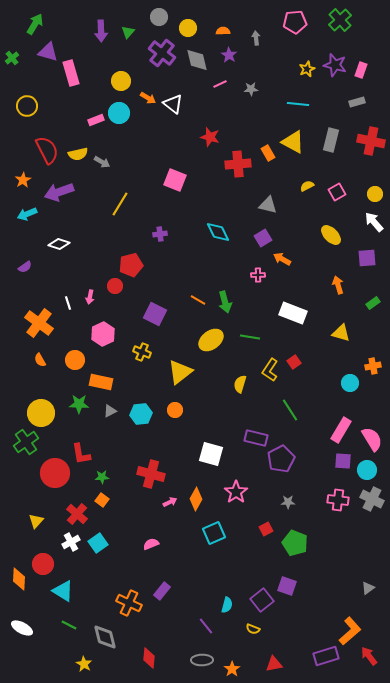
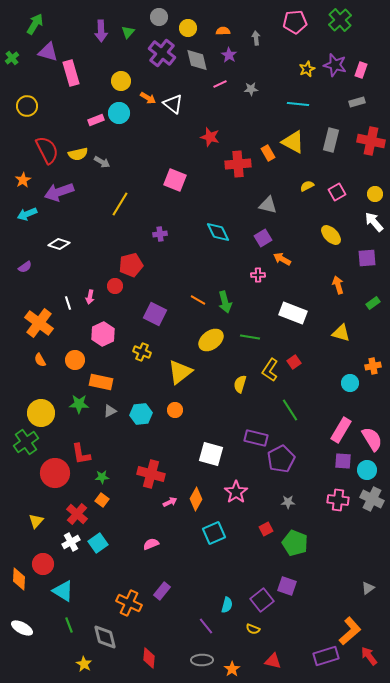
green line at (69, 625): rotated 42 degrees clockwise
red triangle at (274, 664): moved 1 px left, 3 px up; rotated 24 degrees clockwise
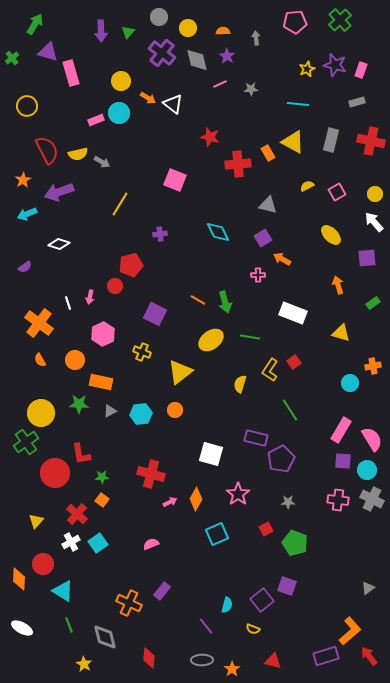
purple star at (229, 55): moved 2 px left, 1 px down
pink star at (236, 492): moved 2 px right, 2 px down
cyan square at (214, 533): moved 3 px right, 1 px down
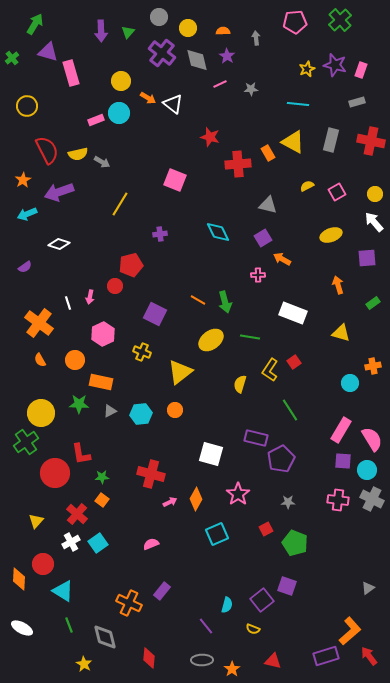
yellow ellipse at (331, 235): rotated 65 degrees counterclockwise
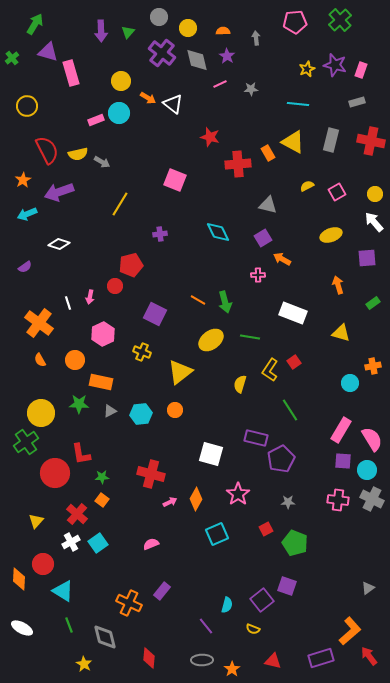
purple rectangle at (326, 656): moved 5 px left, 2 px down
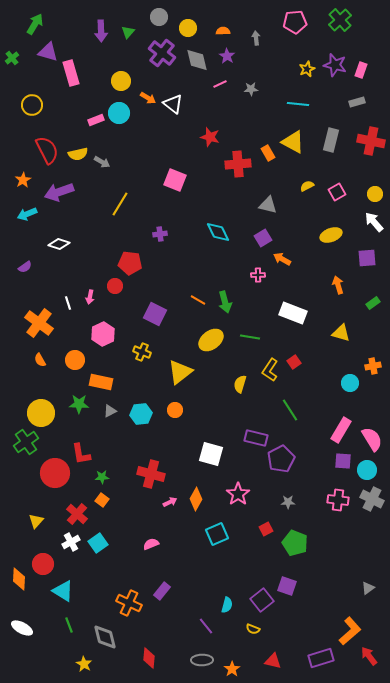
yellow circle at (27, 106): moved 5 px right, 1 px up
red pentagon at (131, 265): moved 1 px left, 2 px up; rotated 20 degrees clockwise
